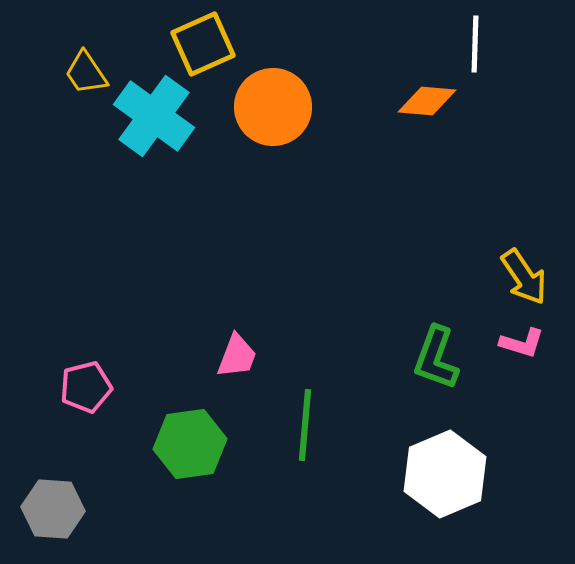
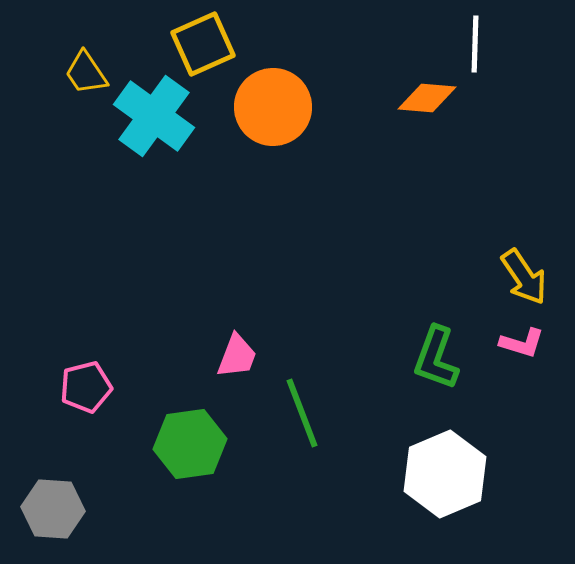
orange diamond: moved 3 px up
green line: moved 3 px left, 12 px up; rotated 26 degrees counterclockwise
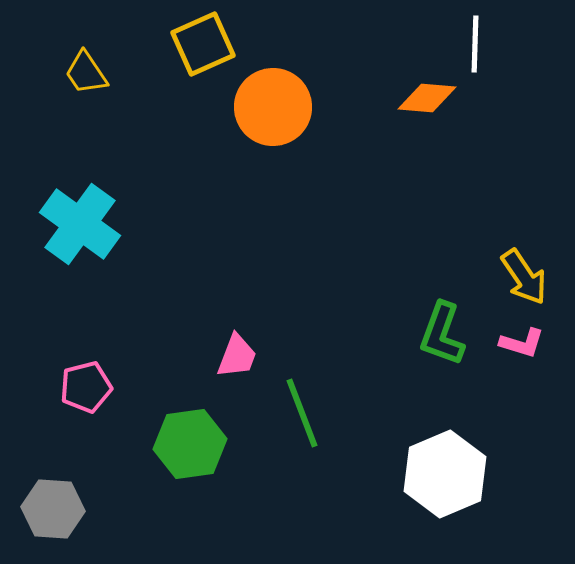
cyan cross: moved 74 px left, 108 px down
green L-shape: moved 6 px right, 24 px up
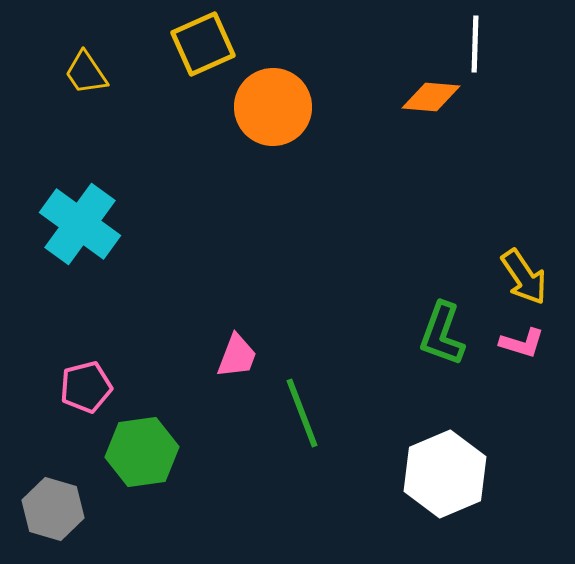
orange diamond: moved 4 px right, 1 px up
green hexagon: moved 48 px left, 8 px down
gray hexagon: rotated 12 degrees clockwise
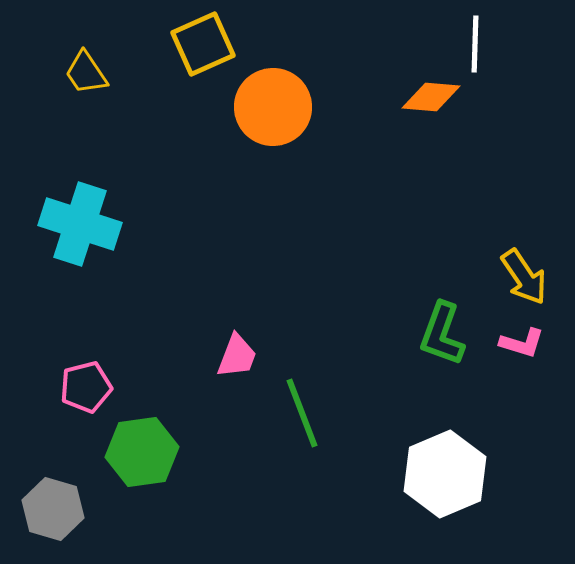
cyan cross: rotated 18 degrees counterclockwise
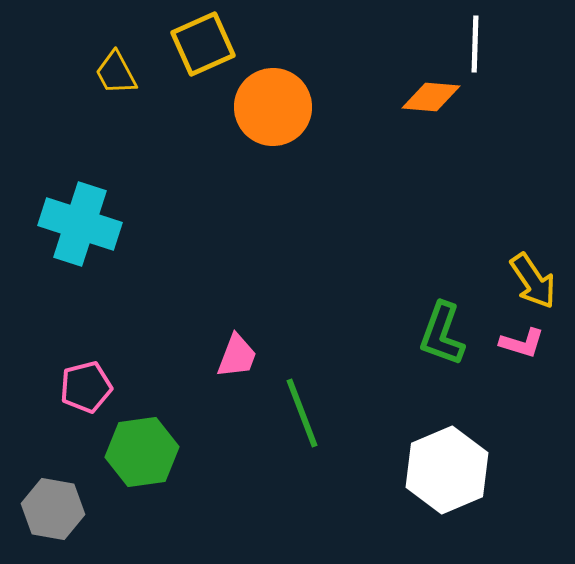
yellow trapezoid: moved 30 px right; rotated 6 degrees clockwise
yellow arrow: moved 9 px right, 4 px down
white hexagon: moved 2 px right, 4 px up
gray hexagon: rotated 6 degrees counterclockwise
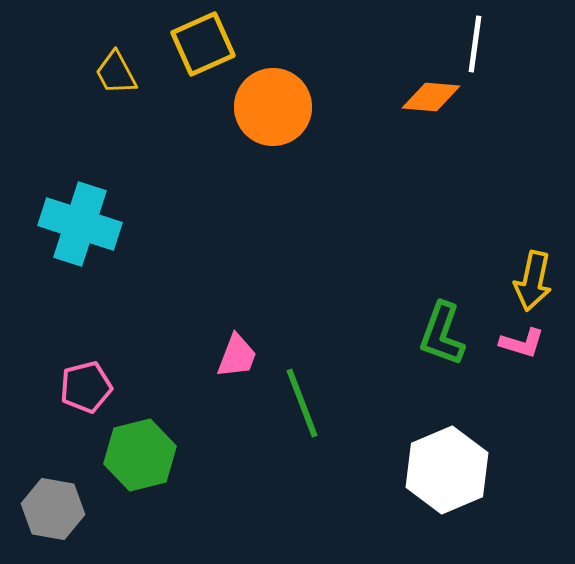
white line: rotated 6 degrees clockwise
yellow arrow: rotated 46 degrees clockwise
green line: moved 10 px up
green hexagon: moved 2 px left, 3 px down; rotated 6 degrees counterclockwise
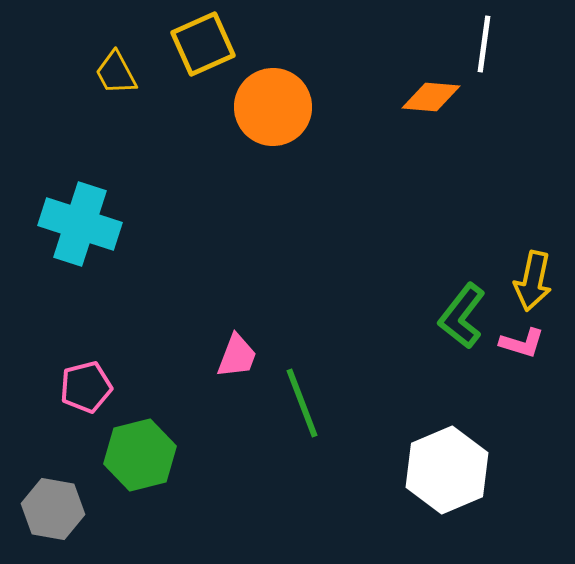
white line: moved 9 px right
green L-shape: moved 20 px right, 18 px up; rotated 18 degrees clockwise
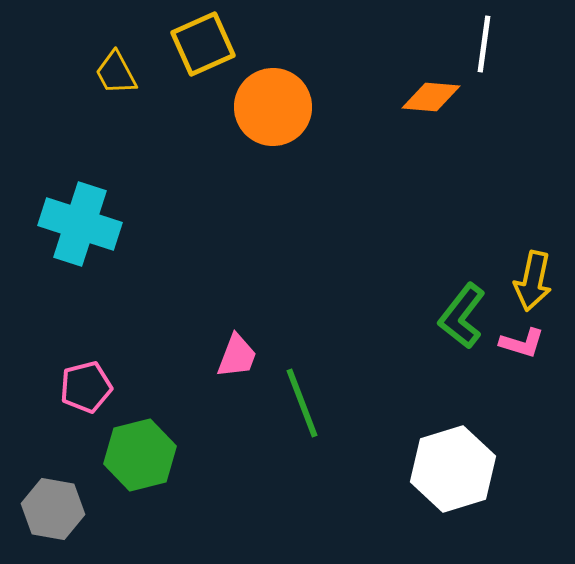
white hexagon: moved 6 px right, 1 px up; rotated 6 degrees clockwise
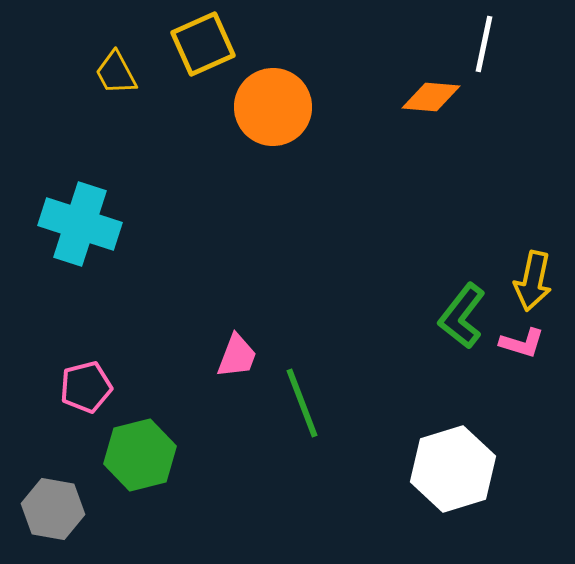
white line: rotated 4 degrees clockwise
